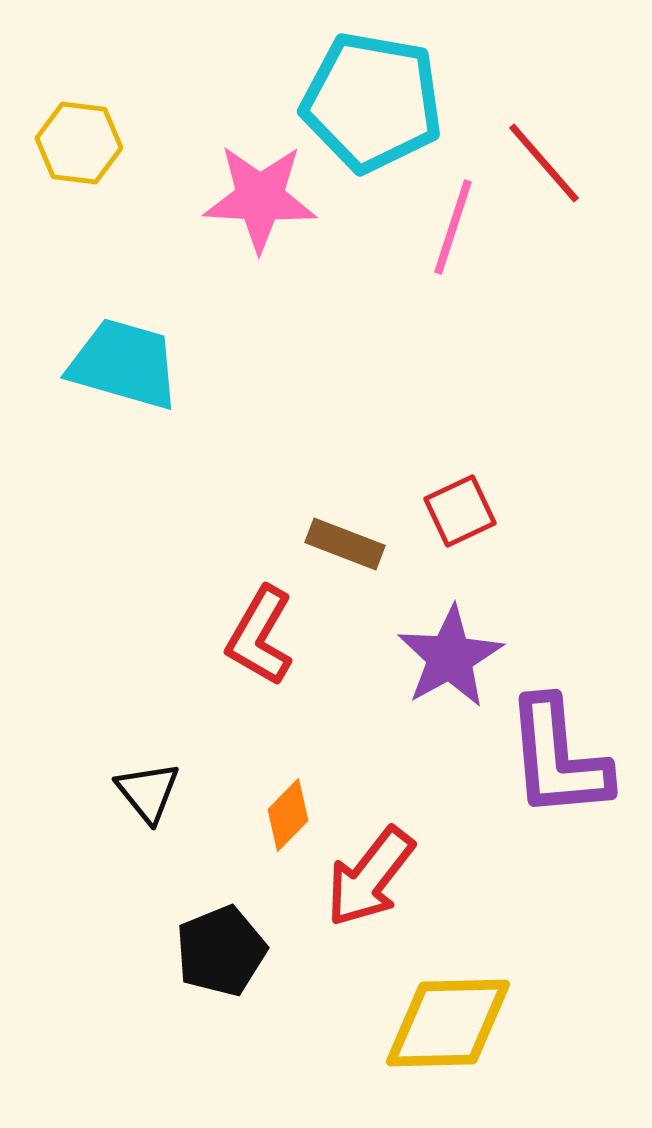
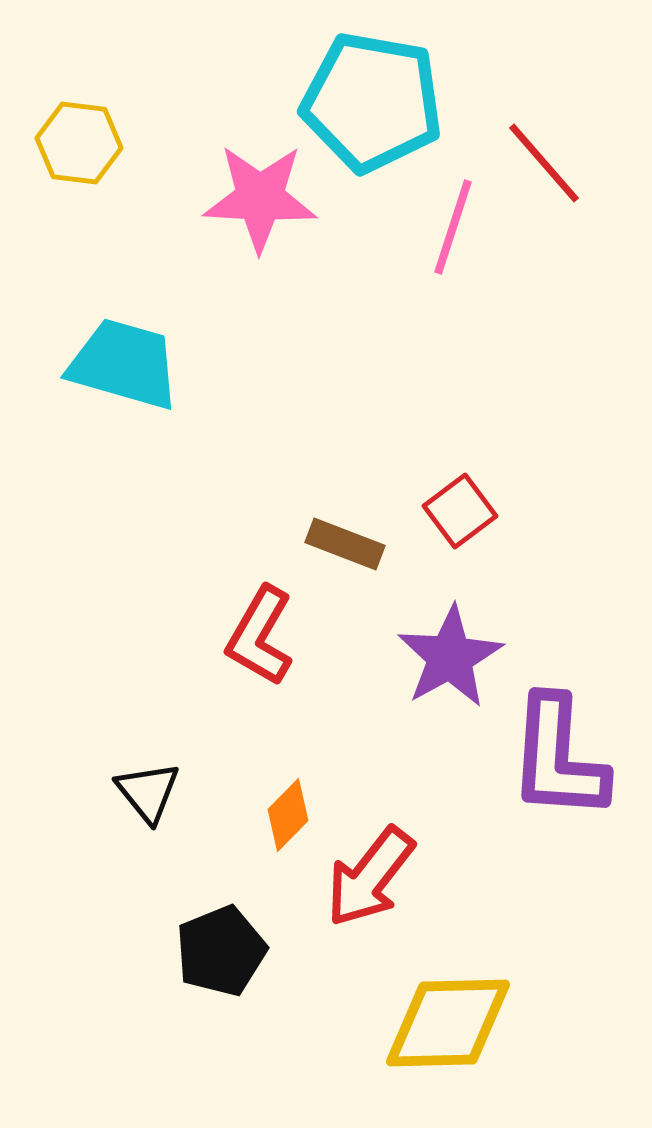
red square: rotated 12 degrees counterclockwise
purple L-shape: rotated 9 degrees clockwise
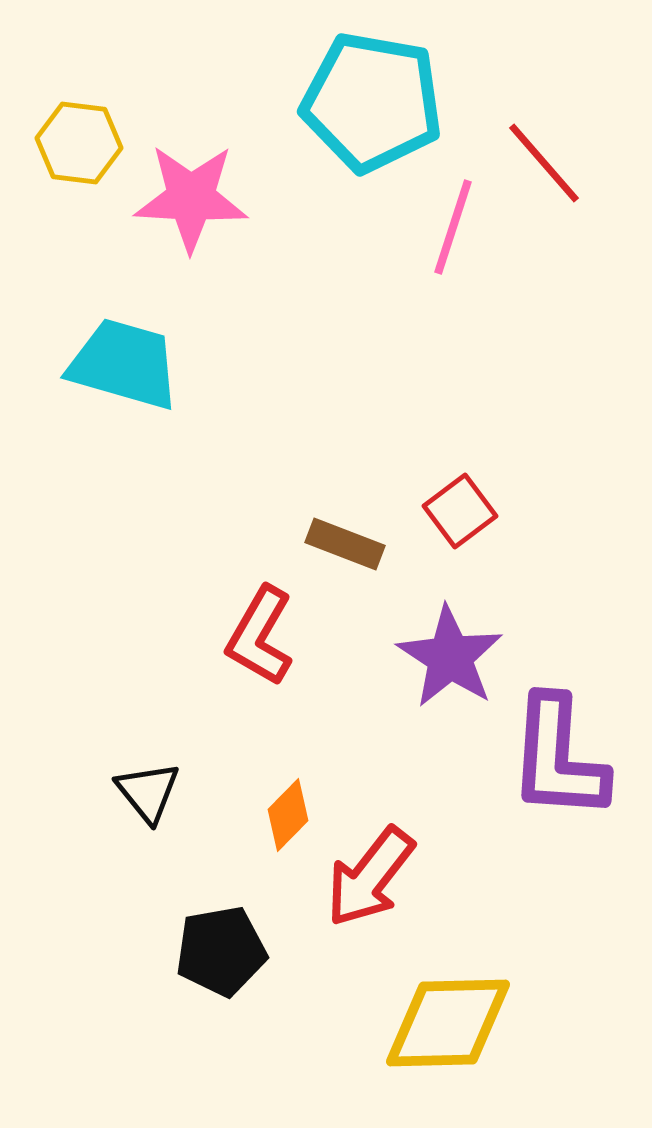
pink star: moved 69 px left
purple star: rotated 10 degrees counterclockwise
black pentagon: rotated 12 degrees clockwise
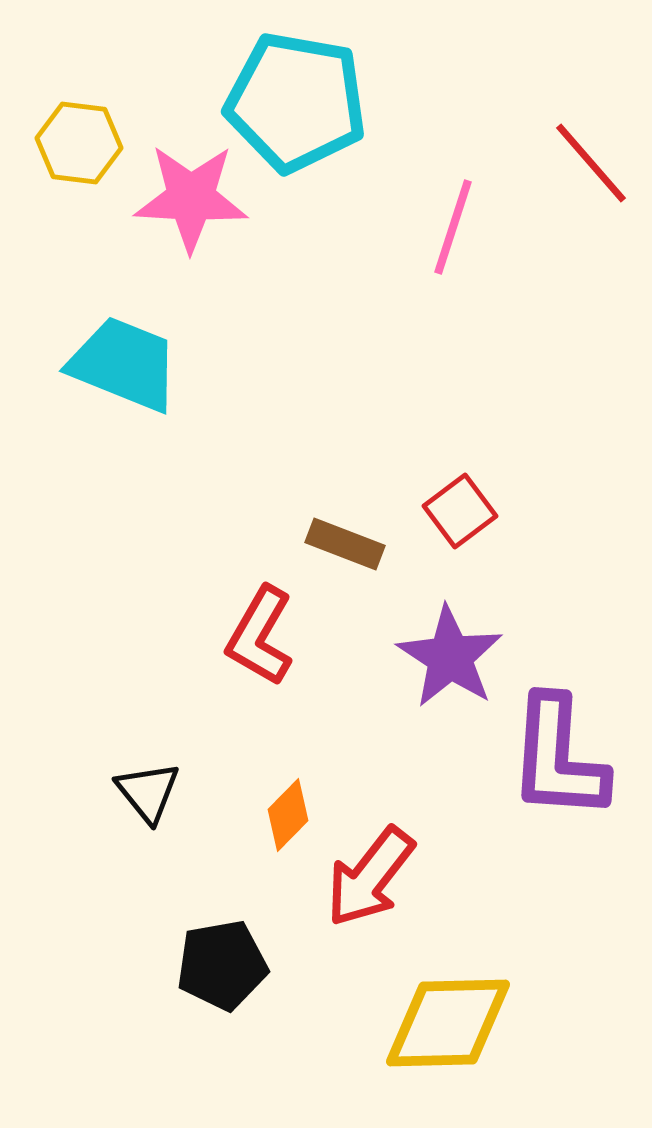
cyan pentagon: moved 76 px left
red line: moved 47 px right
cyan trapezoid: rotated 6 degrees clockwise
black pentagon: moved 1 px right, 14 px down
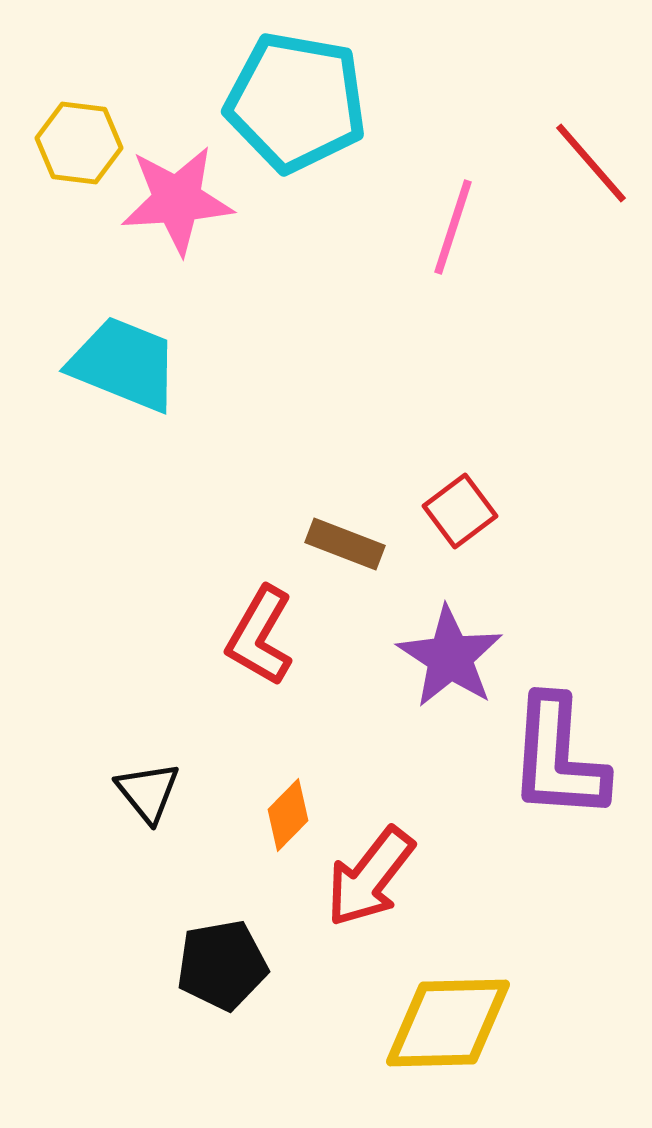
pink star: moved 14 px left, 2 px down; rotated 7 degrees counterclockwise
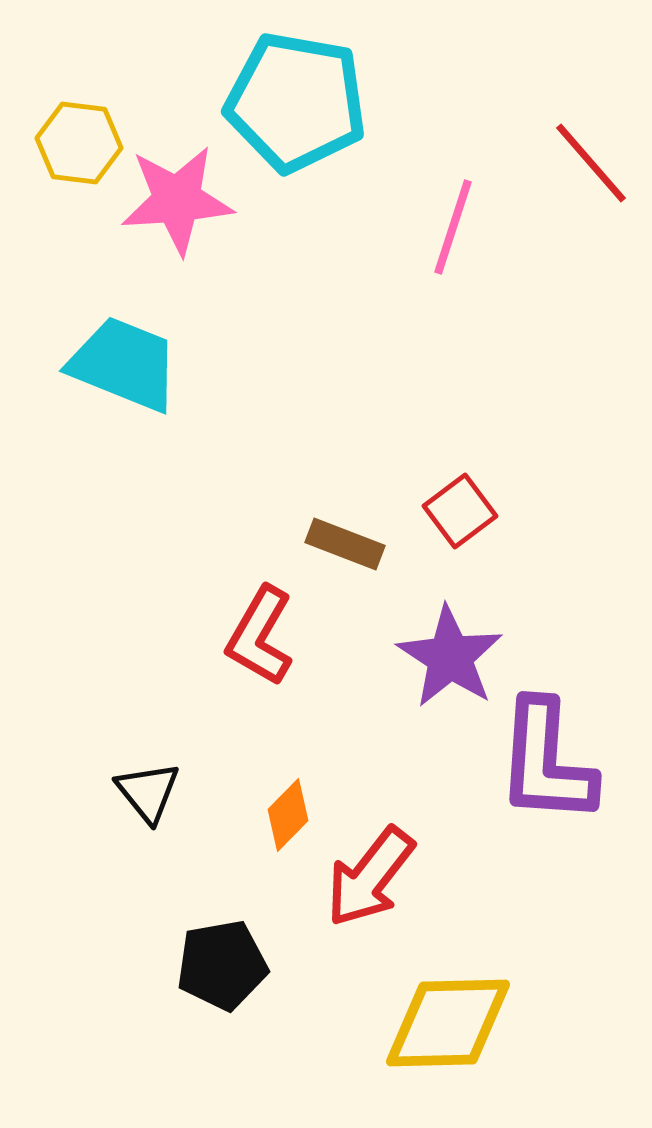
purple L-shape: moved 12 px left, 4 px down
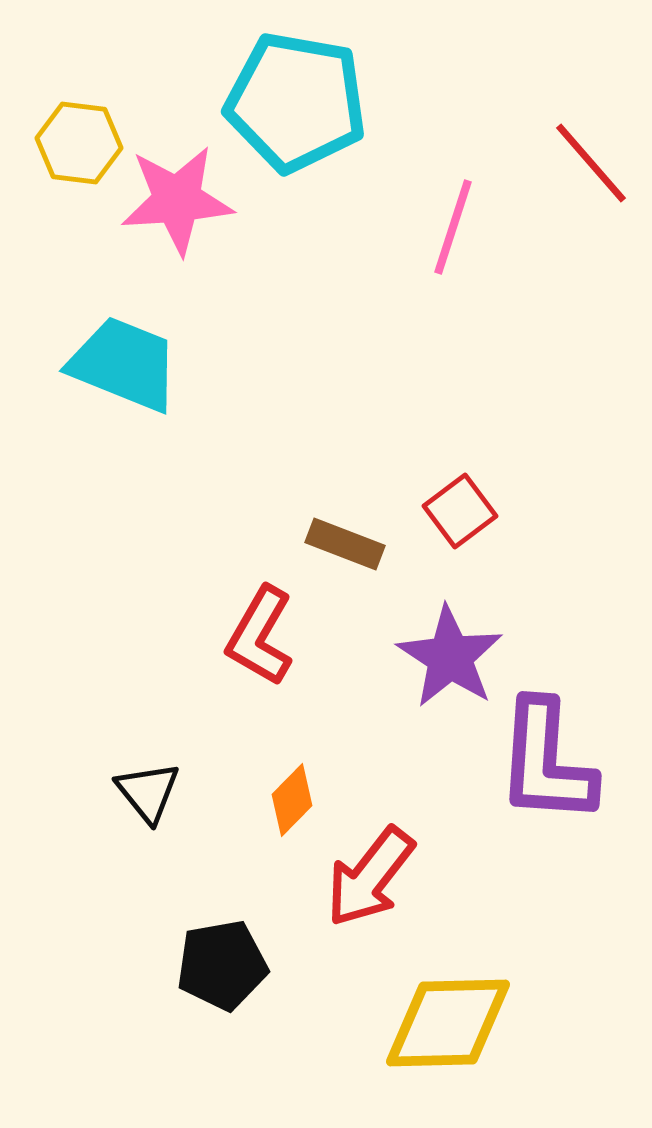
orange diamond: moved 4 px right, 15 px up
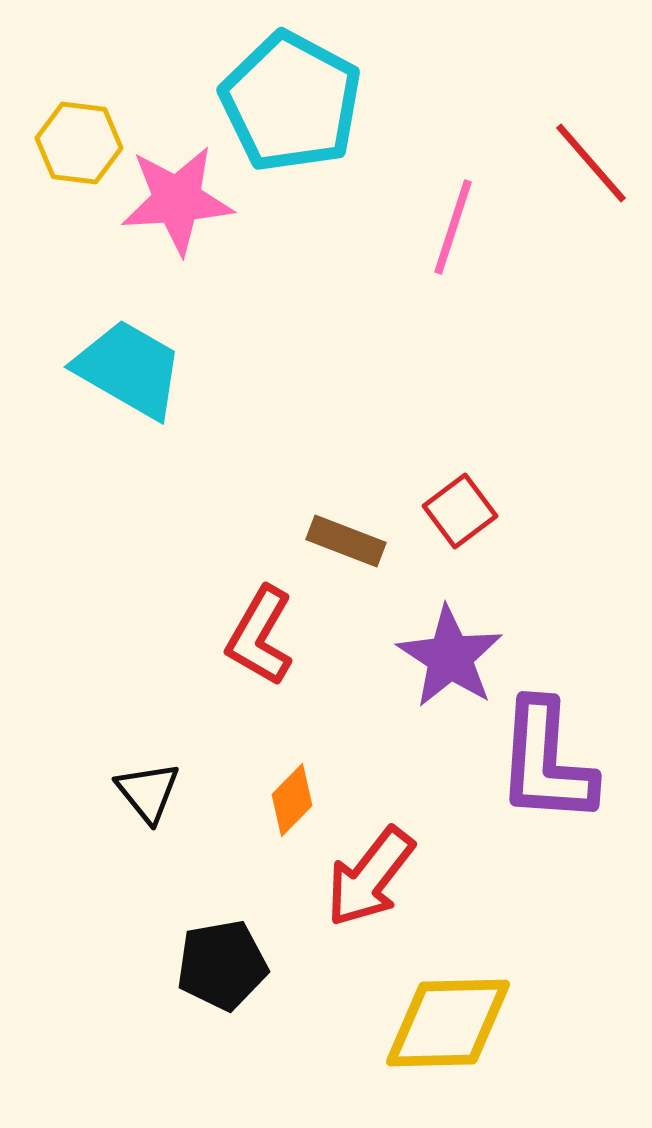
cyan pentagon: moved 5 px left; rotated 18 degrees clockwise
cyan trapezoid: moved 5 px right, 5 px down; rotated 8 degrees clockwise
brown rectangle: moved 1 px right, 3 px up
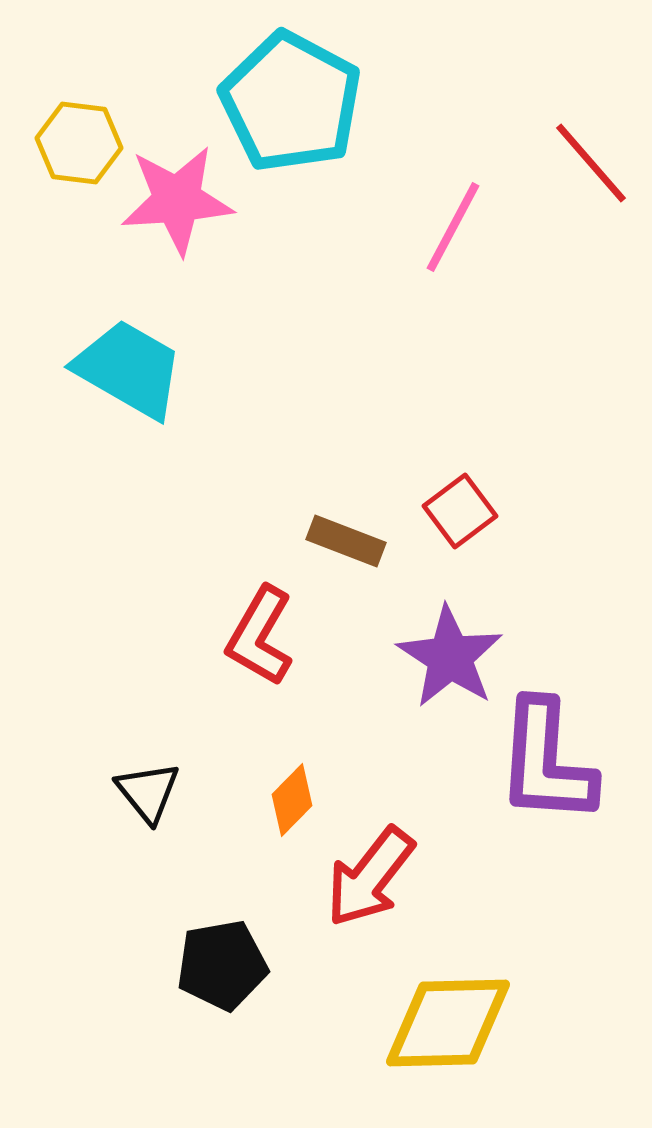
pink line: rotated 10 degrees clockwise
